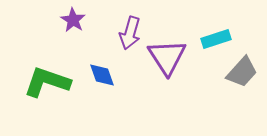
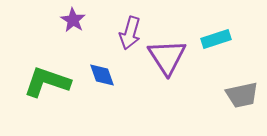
gray trapezoid: moved 23 px down; rotated 36 degrees clockwise
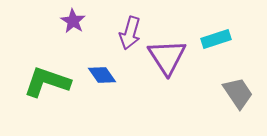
purple star: moved 1 px down
blue diamond: rotated 16 degrees counterclockwise
gray trapezoid: moved 4 px left, 2 px up; rotated 112 degrees counterclockwise
